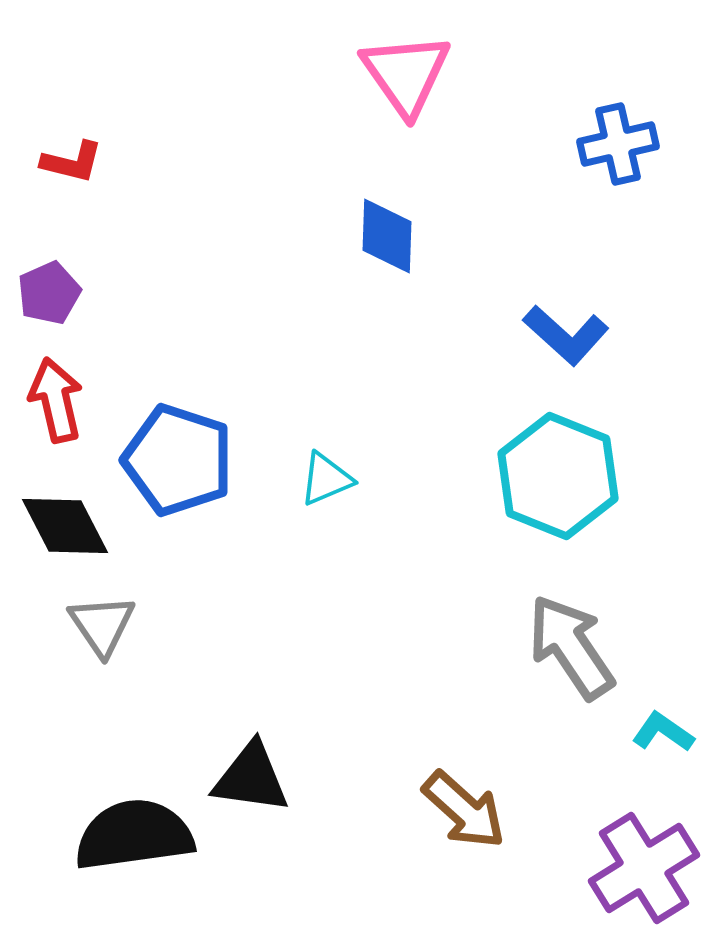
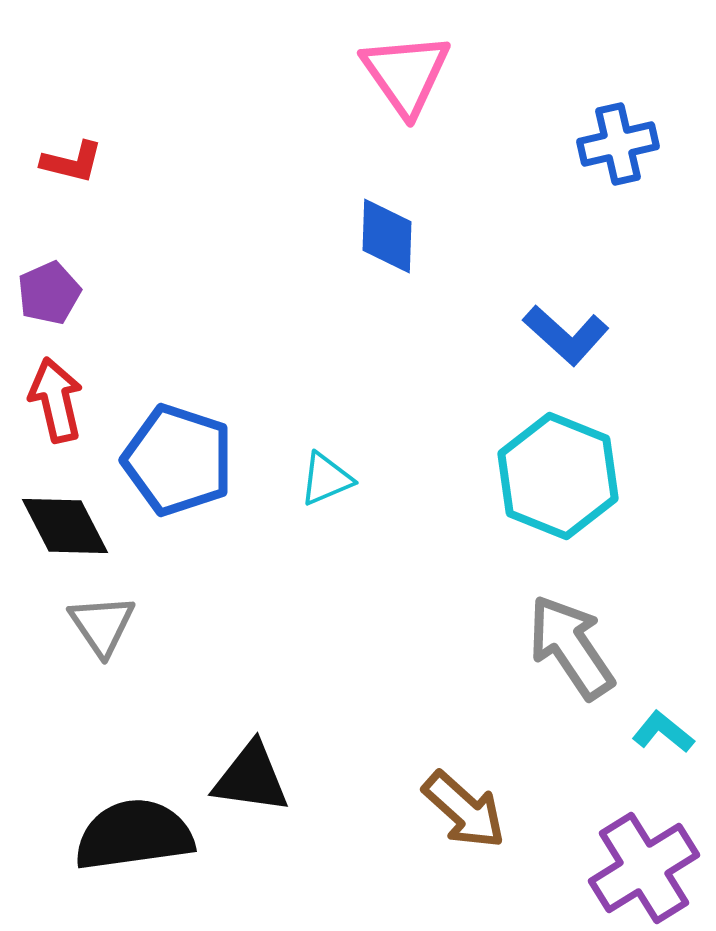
cyan L-shape: rotated 4 degrees clockwise
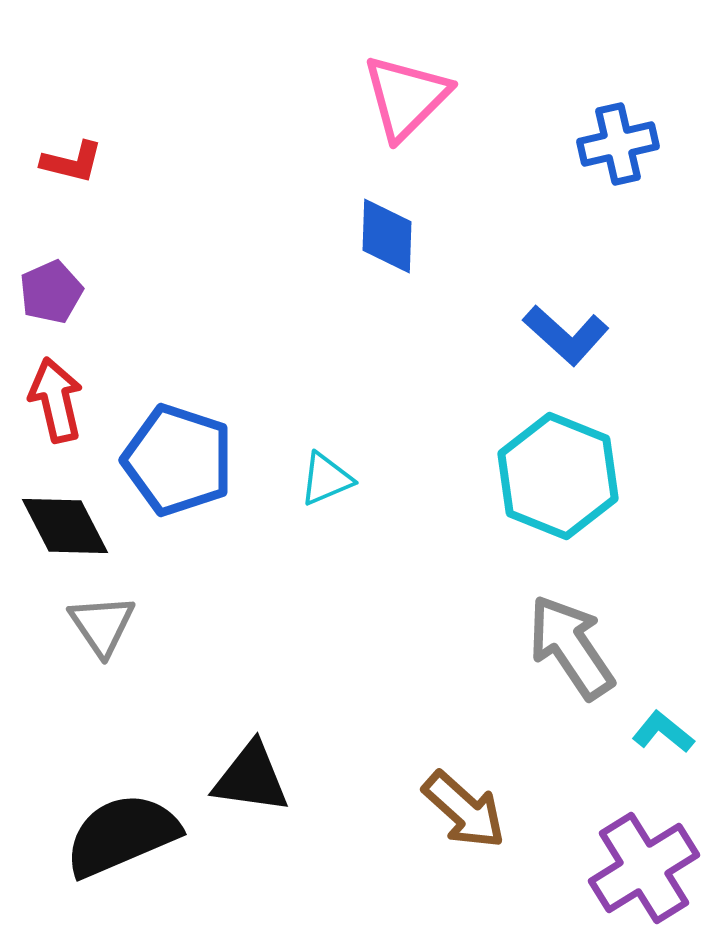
pink triangle: moved 23 px down; rotated 20 degrees clockwise
purple pentagon: moved 2 px right, 1 px up
black semicircle: moved 12 px left; rotated 15 degrees counterclockwise
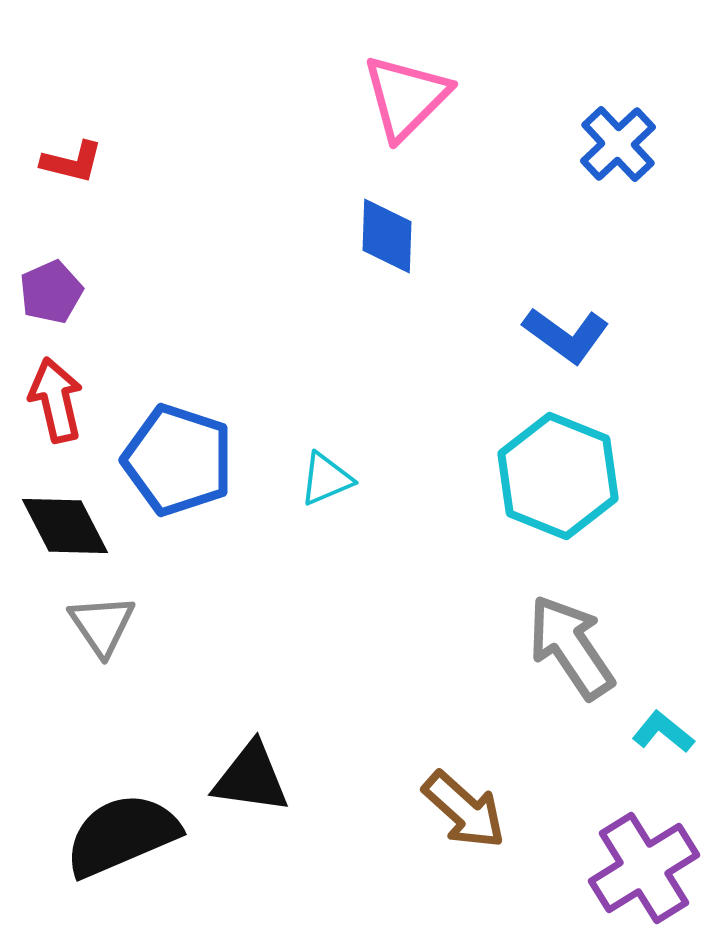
blue cross: rotated 30 degrees counterclockwise
blue L-shape: rotated 6 degrees counterclockwise
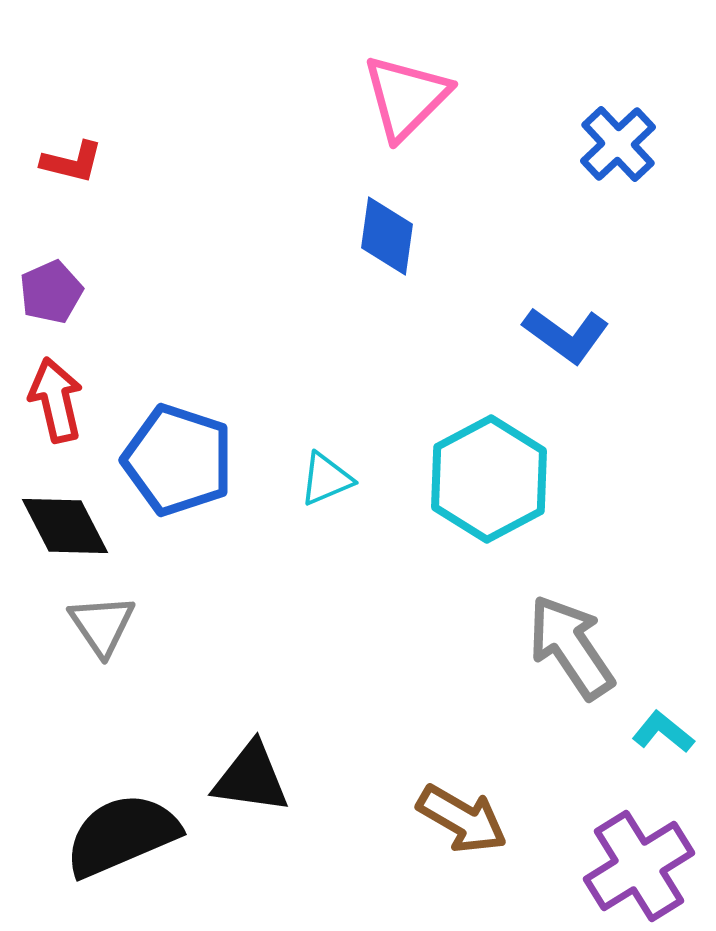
blue diamond: rotated 6 degrees clockwise
cyan hexagon: moved 69 px left, 3 px down; rotated 10 degrees clockwise
brown arrow: moved 2 px left, 9 px down; rotated 12 degrees counterclockwise
purple cross: moved 5 px left, 2 px up
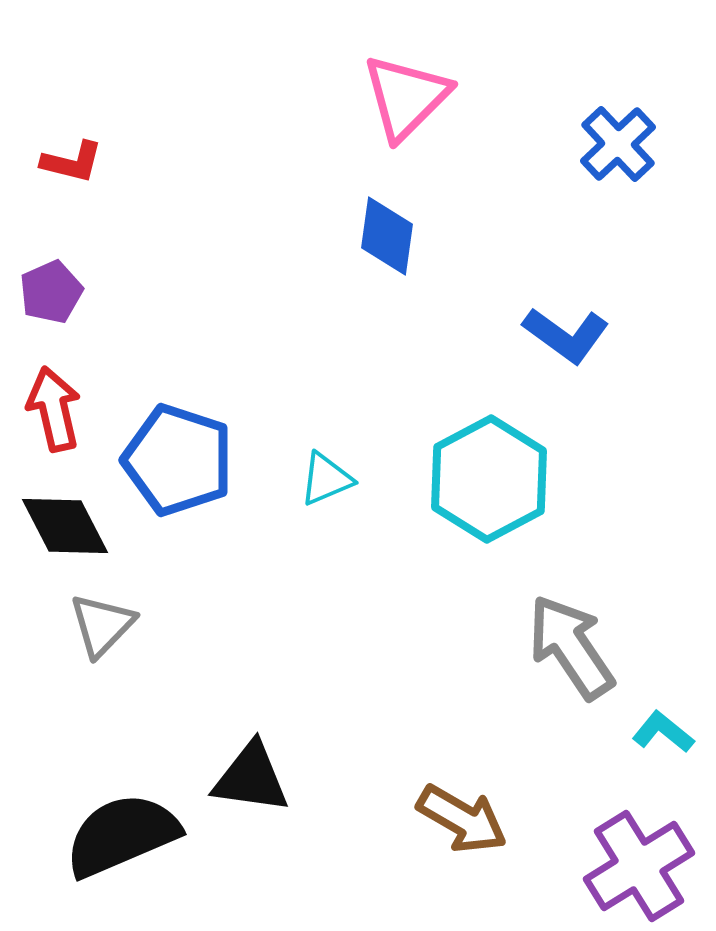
red arrow: moved 2 px left, 9 px down
gray triangle: rotated 18 degrees clockwise
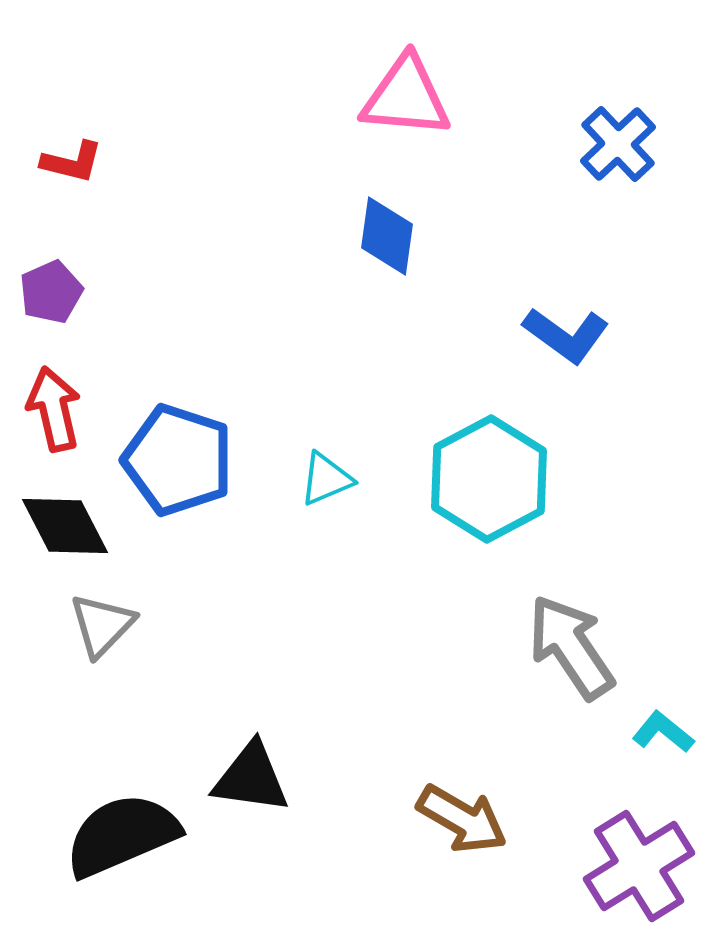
pink triangle: rotated 50 degrees clockwise
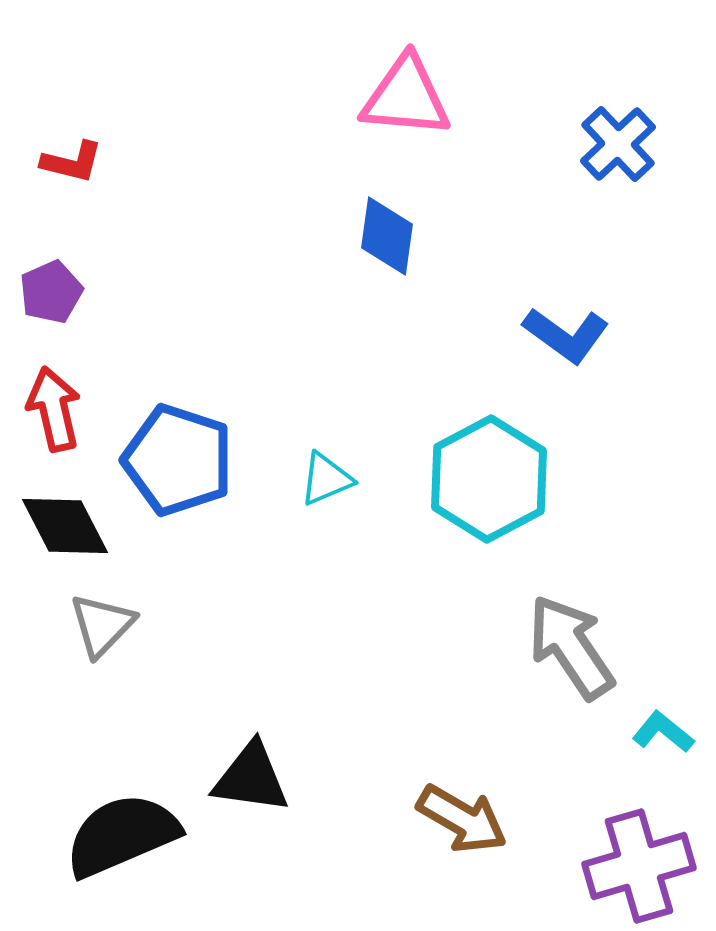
purple cross: rotated 16 degrees clockwise
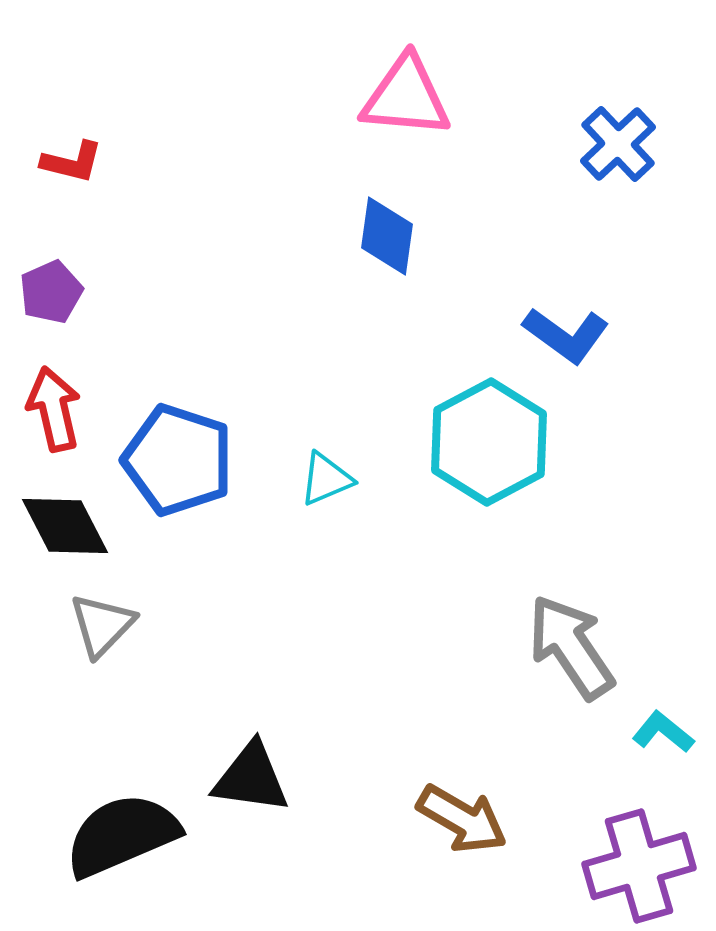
cyan hexagon: moved 37 px up
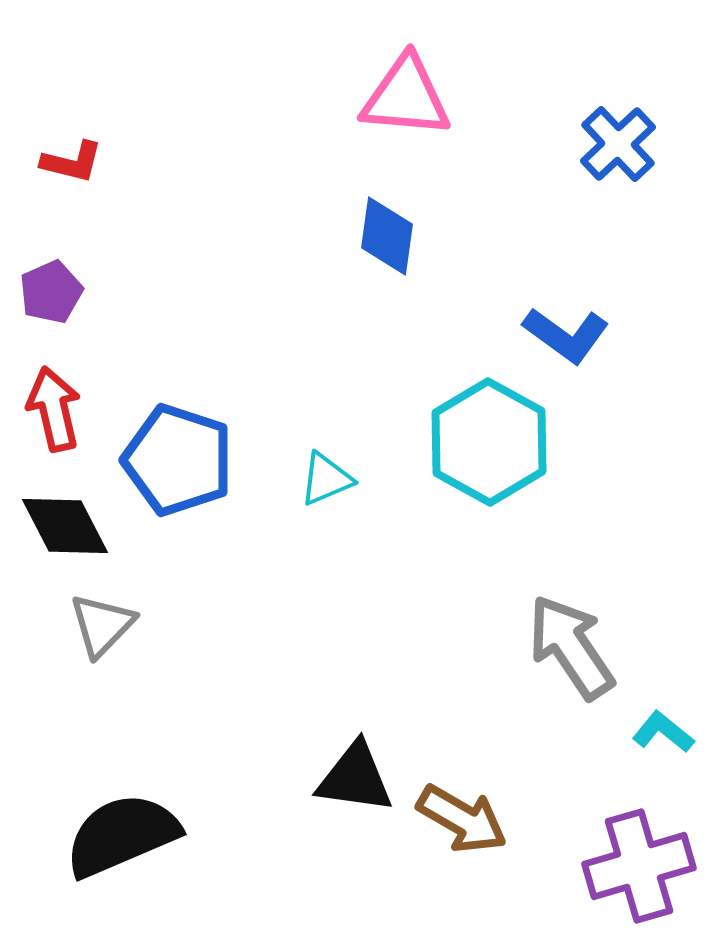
cyan hexagon: rotated 3 degrees counterclockwise
black triangle: moved 104 px right
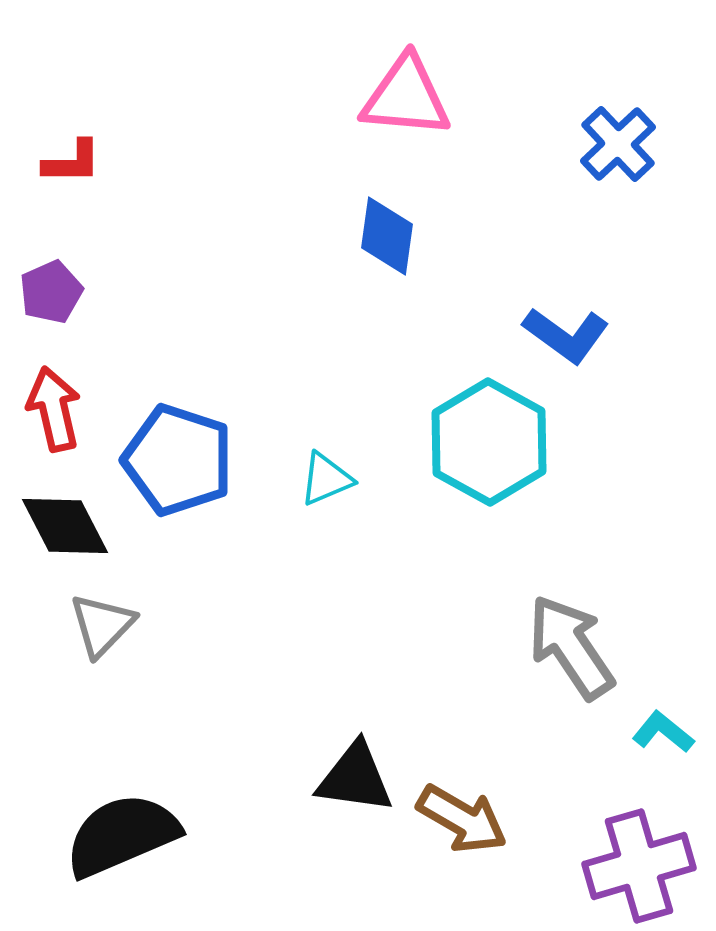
red L-shape: rotated 14 degrees counterclockwise
